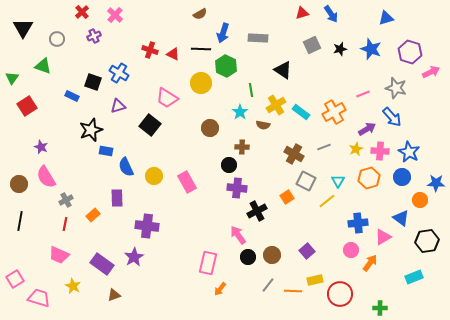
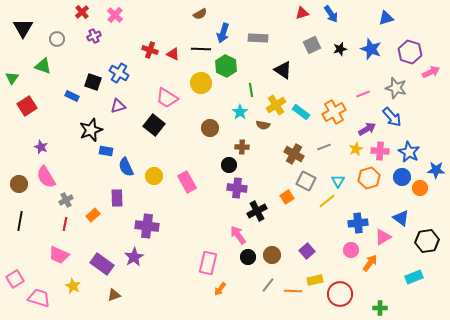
black square at (150, 125): moved 4 px right
blue star at (436, 183): moved 13 px up
orange circle at (420, 200): moved 12 px up
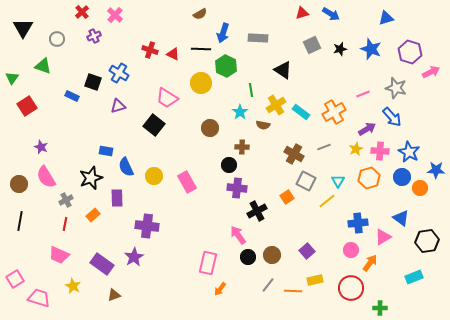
blue arrow at (331, 14): rotated 24 degrees counterclockwise
black star at (91, 130): moved 48 px down
red circle at (340, 294): moved 11 px right, 6 px up
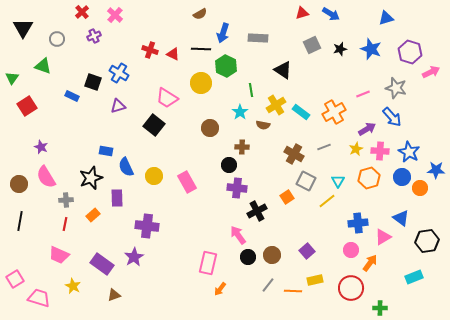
gray cross at (66, 200): rotated 24 degrees clockwise
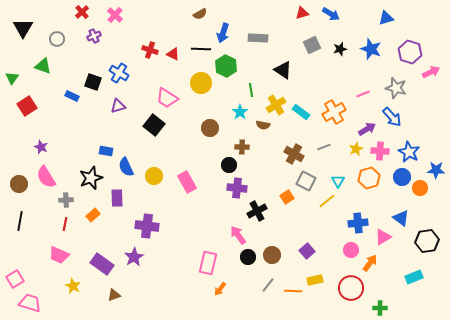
pink trapezoid at (39, 298): moved 9 px left, 5 px down
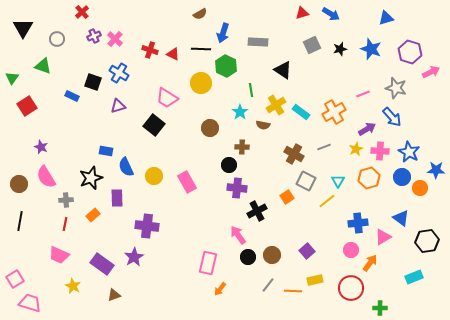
pink cross at (115, 15): moved 24 px down
gray rectangle at (258, 38): moved 4 px down
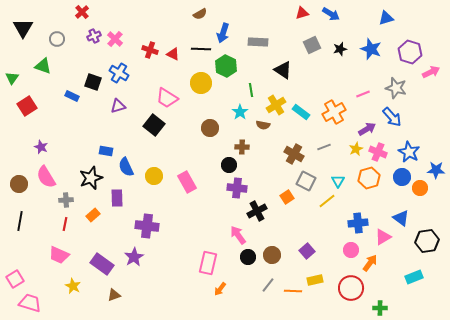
pink cross at (380, 151): moved 2 px left, 1 px down; rotated 18 degrees clockwise
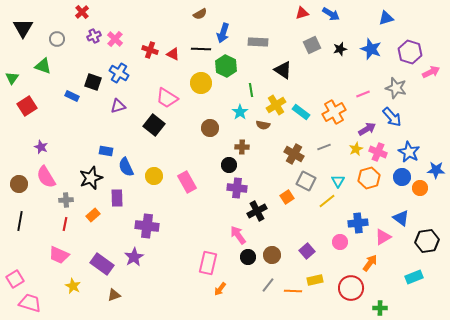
pink circle at (351, 250): moved 11 px left, 8 px up
